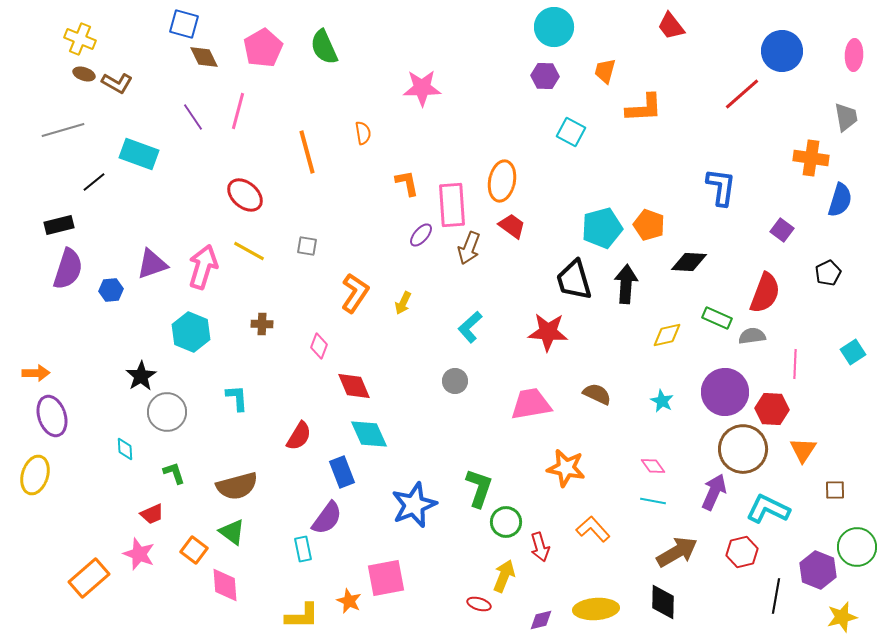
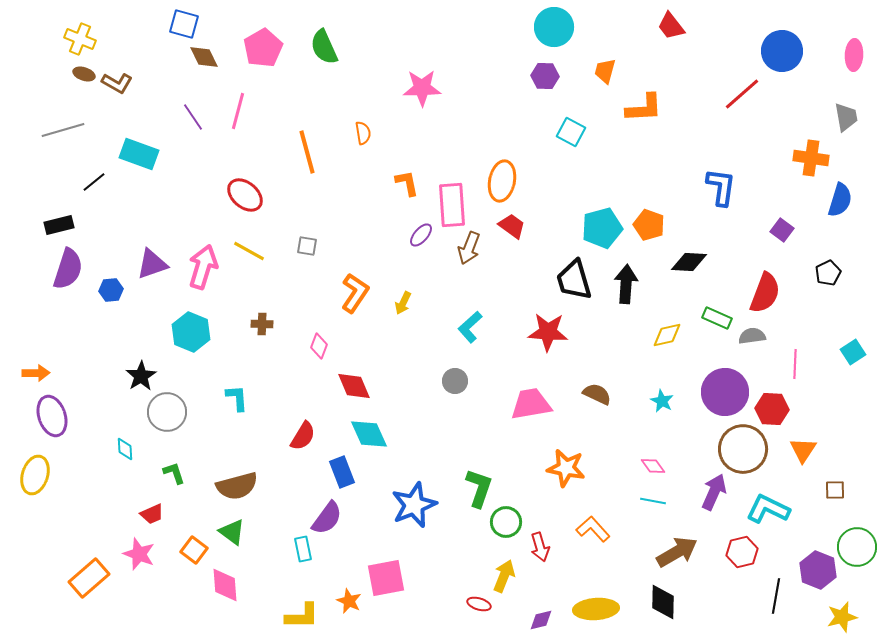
red semicircle at (299, 436): moved 4 px right
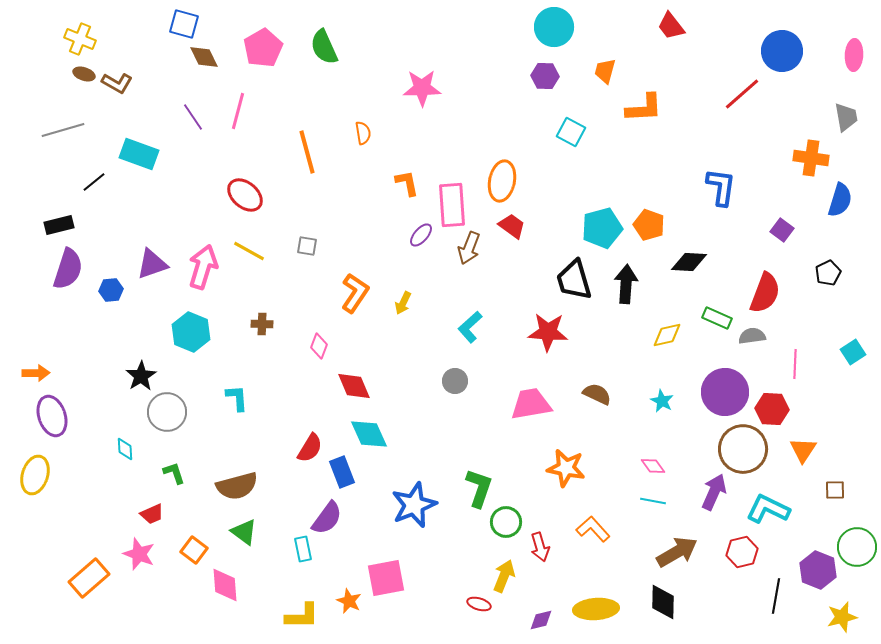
red semicircle at (303, 436): moved 7 px right, 12 px down
green triangle at (232, 532): moved 12 px right
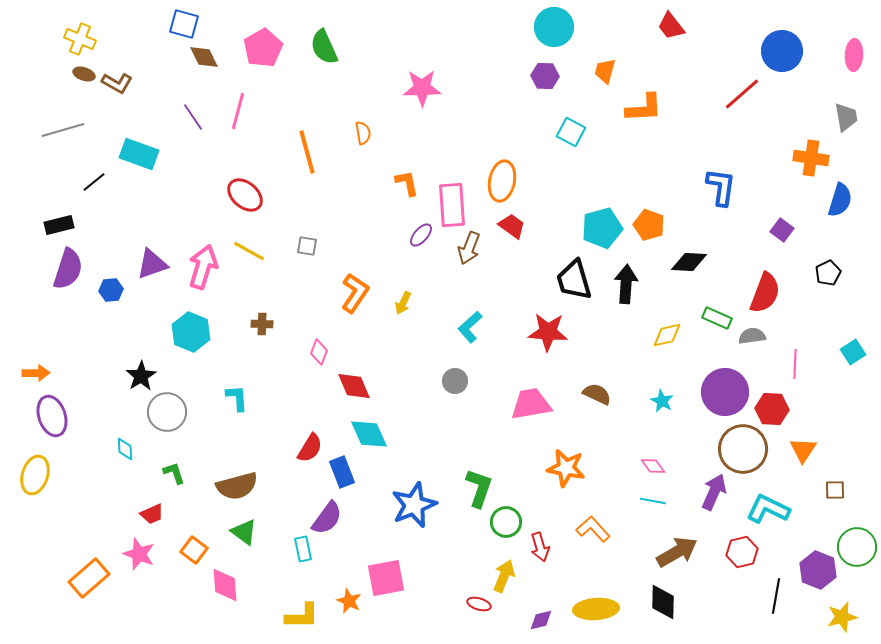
pink diamond at (319, 346): moved 6 px down
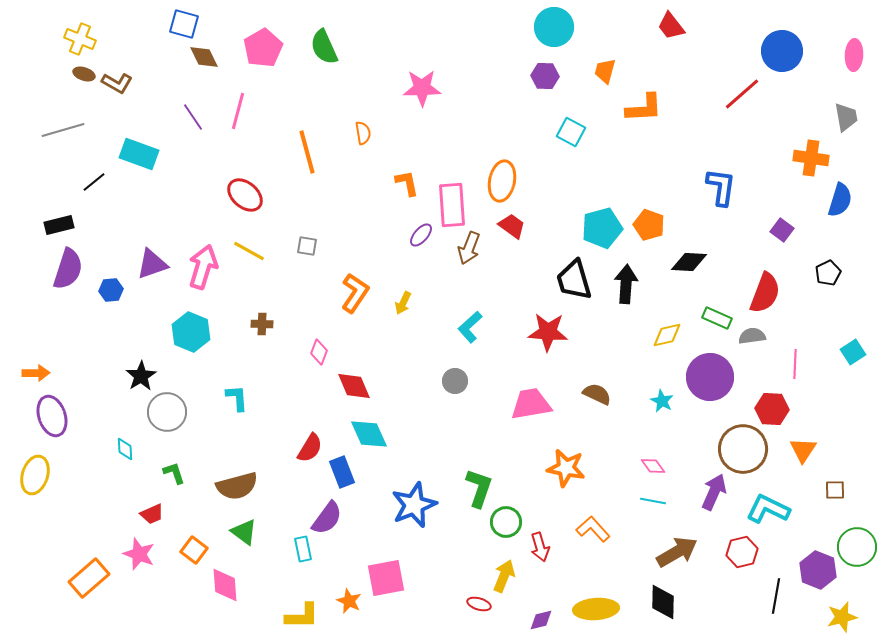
purple circle at (725, 392): moved 15 px left, 15 px up
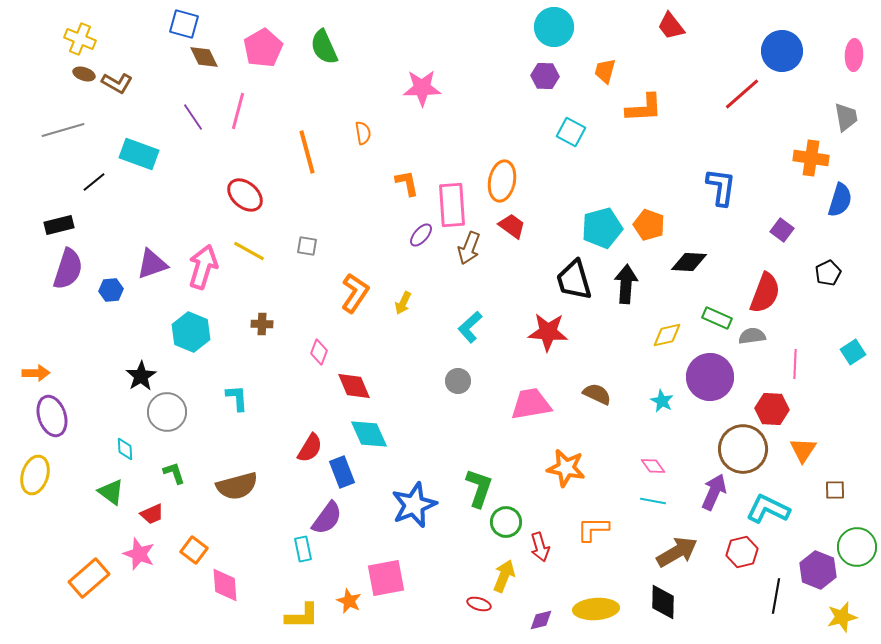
gray circle at (455, 381): moved 3 px right
orange L-shape at (593, 529): rotated 48 degrees counterclockwise
green triangle at (244, 532): moved 133 px left, 40 px up
